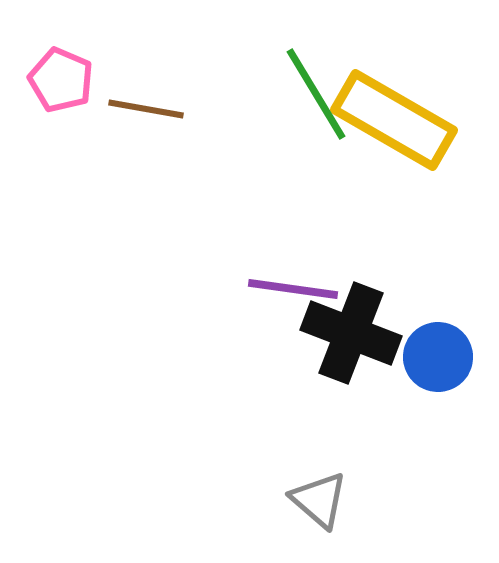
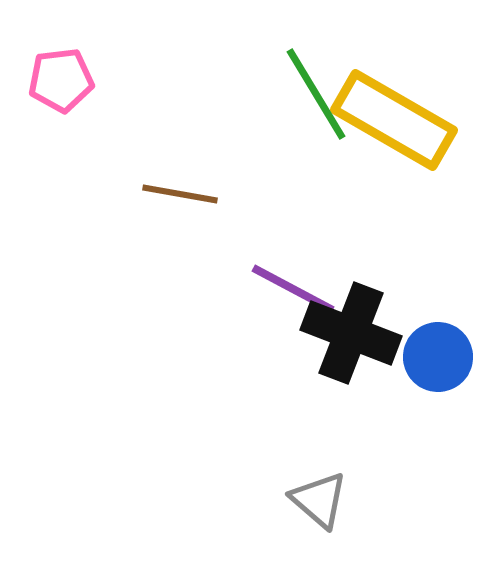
pink pentagon: rotated 30 degrees counterclockwise
brown line: moved 34 px right, 85 px down
purple line: rotated 20 degrees clockwise
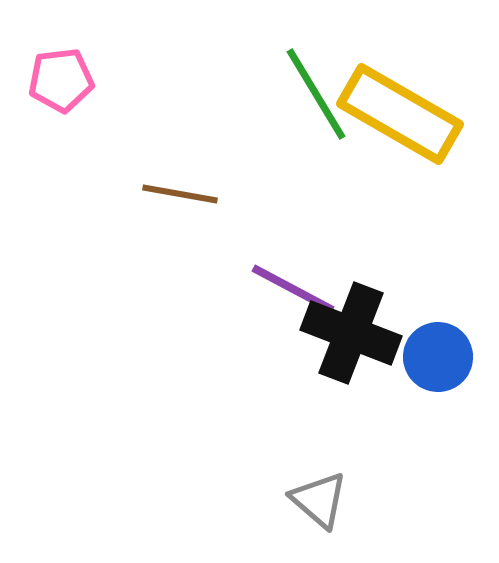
yellow rectangle: moved 6 px right, 6 px up
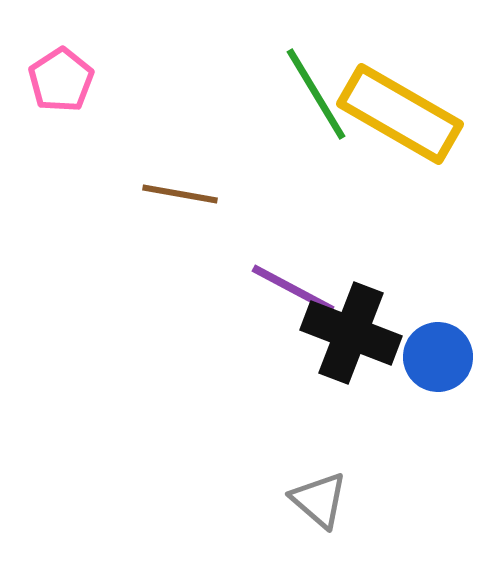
pink pentagon: rotated 26 degrees counterclockwise
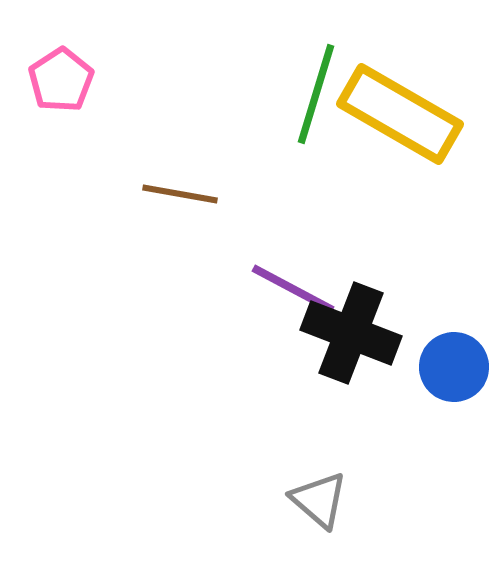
green line: rotated 48 degrees clockwise
blue circle: moved 16 px right, 10 px down
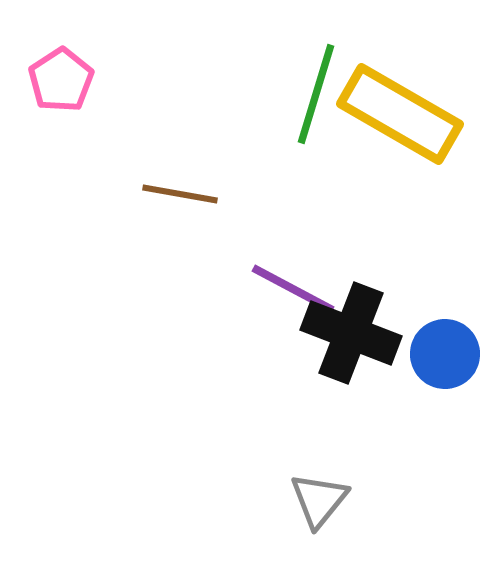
blue circle: moved 9 px left, 13 px up
gray triangle: rotated 28 degrees clockwise
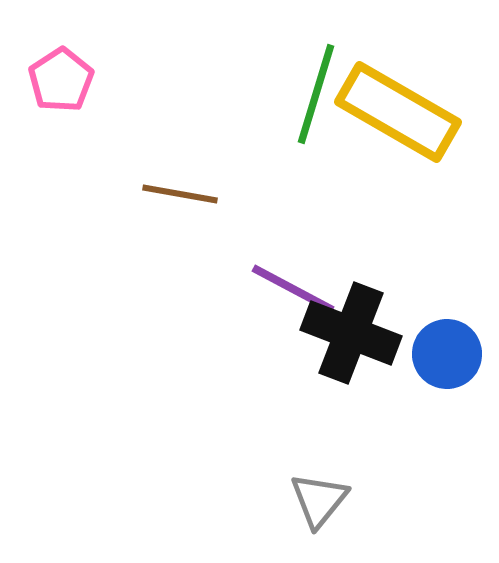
yellow rectangle: moved 2 px left, 2 px up
blue circle: moved 2 px right
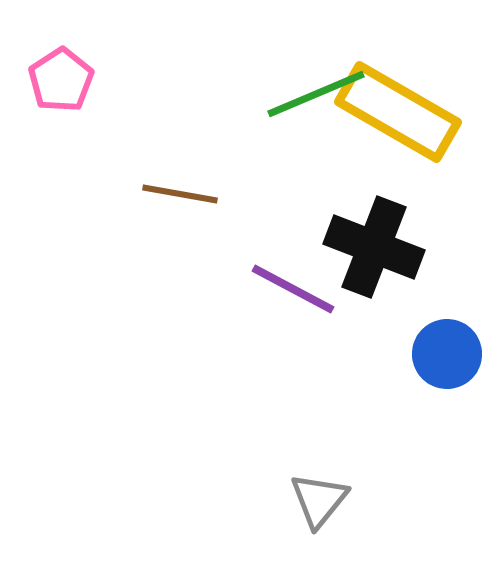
green line: rotated 50 degrees clockwise
black cross: moved 23 px right, 86 px up
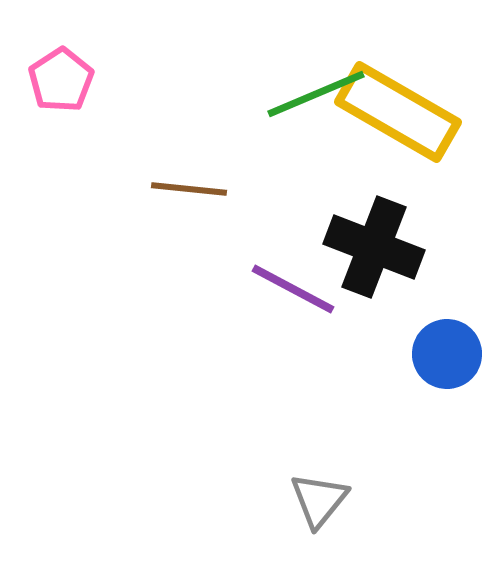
brown line: moved 9 px right, 5 px up; rotated 4 degrees counterclockwise
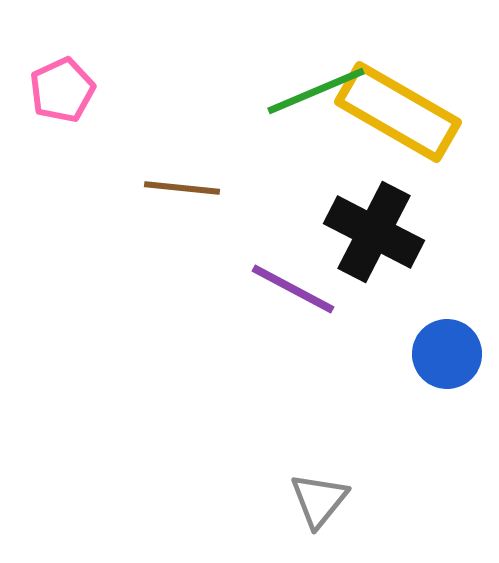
pink pentagon: moved 1 px right, 10 px down; rotated 8 degrees clockwise
green line: moved 3 px up
brown line: moved 7 px left, 1 px up
black cross: moved 15 px up; rotated 6 degrees clockwise
